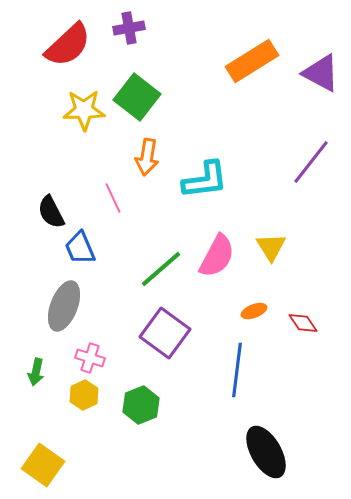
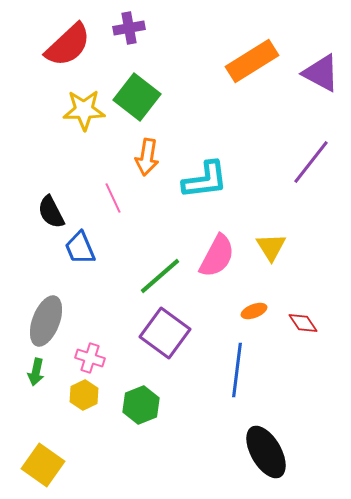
green line: moved 1 px left, 7 px down
gray ellipse: moved 18 px left, 15 px down
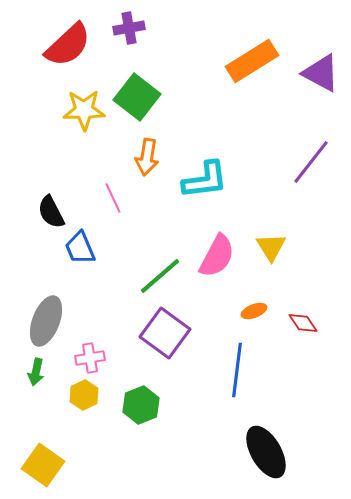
pink cross: rotated 28 degrees counterclockwise
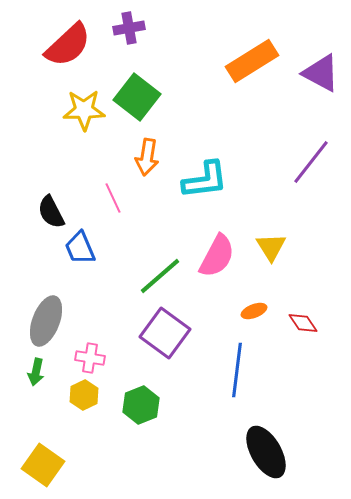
pink cross: rotated 20 degrees clockwise
